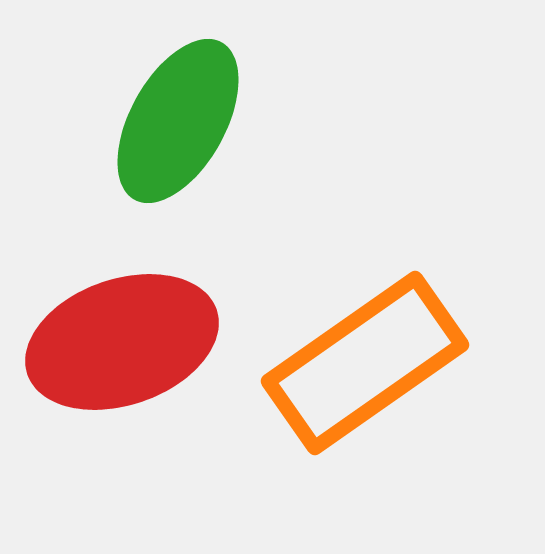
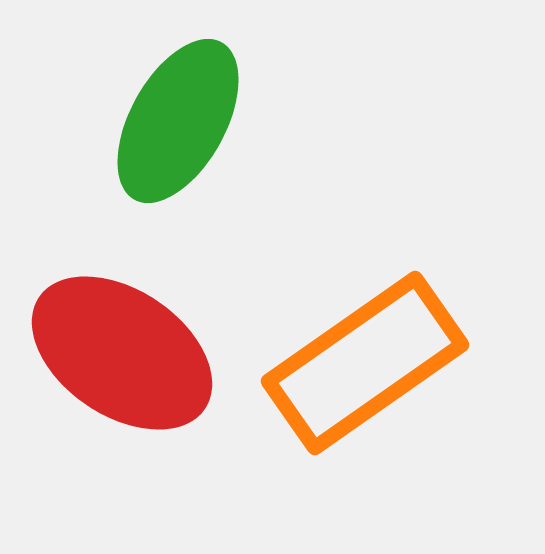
red ellipse: moved 11 px down; rotated 53 degrees clockwise
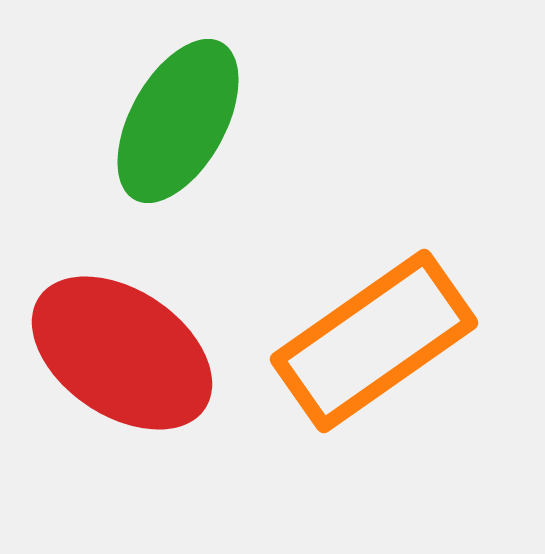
orange rectangle: moved 9 px right, 22 px up
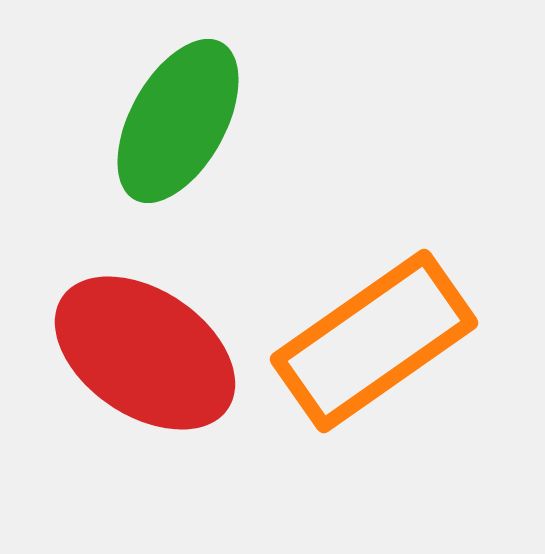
red ellipse: moved 23 px right
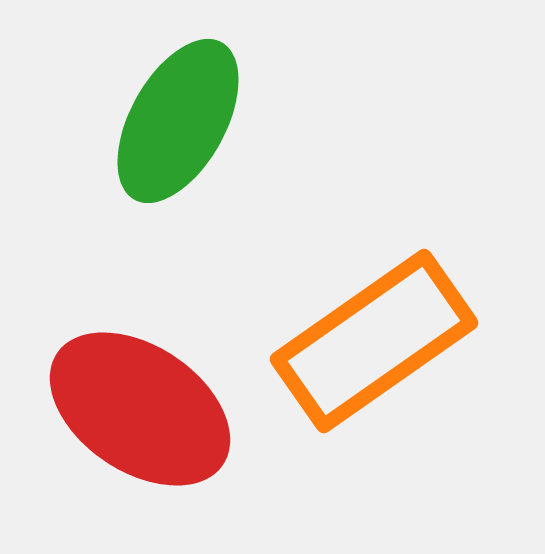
red ellipse: moved 5 px left, 56 px down
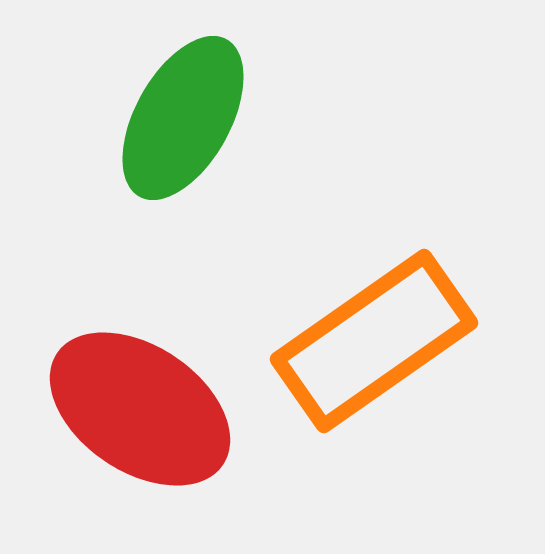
green ellipse: moved 5 px right, 3 px up
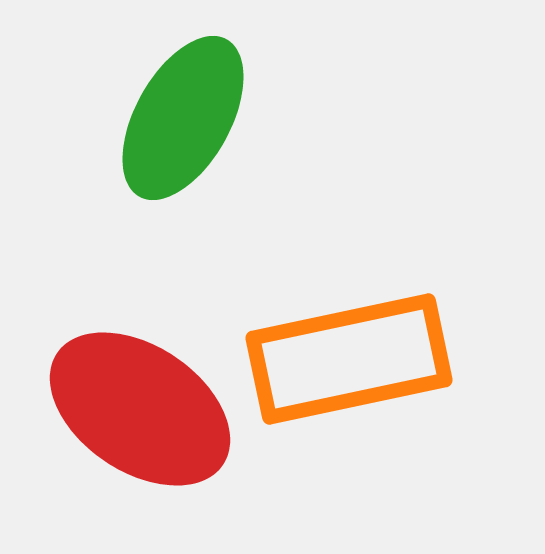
orange rectangle: moved 25 px left, 18 px down; rotated 23 degrees clockwise
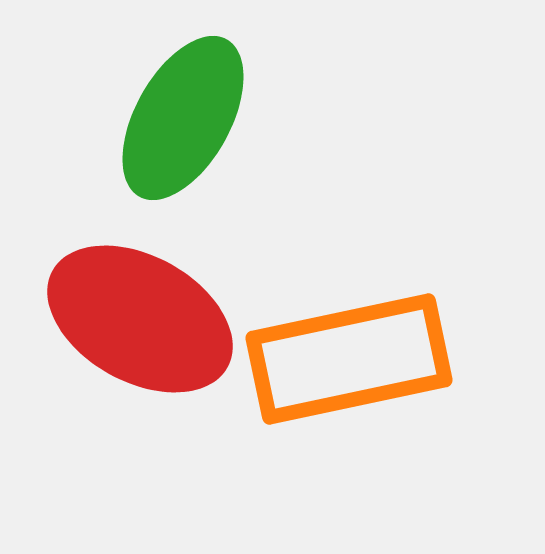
red ellipse: moved 90 px up; rotated 5 degrees counterclockwise
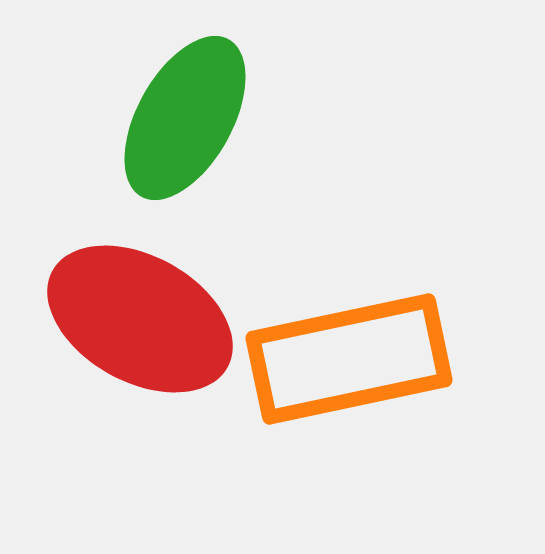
green ellipse: moved 2 px right
